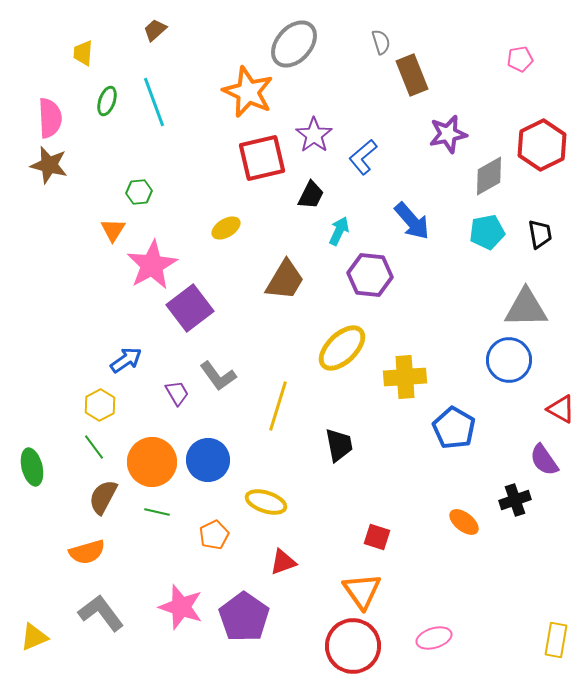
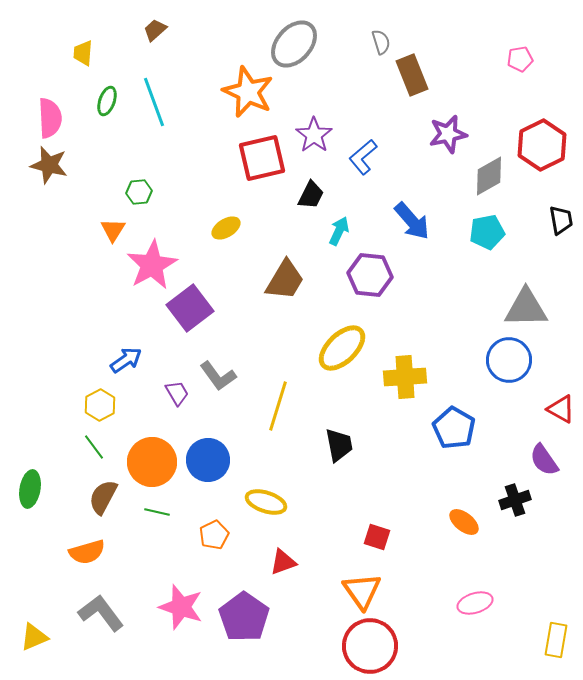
black trapezoid at (540, 234): moved 21 px right, 14 px up
green ellipse at (32, 467): moved 2 px left, 22 px down; rotated 24 degrees clockwise
pink ellipse at (434, 638): moved 41 px right, 35 px up
red circle at (353, 646): moved 17 px right
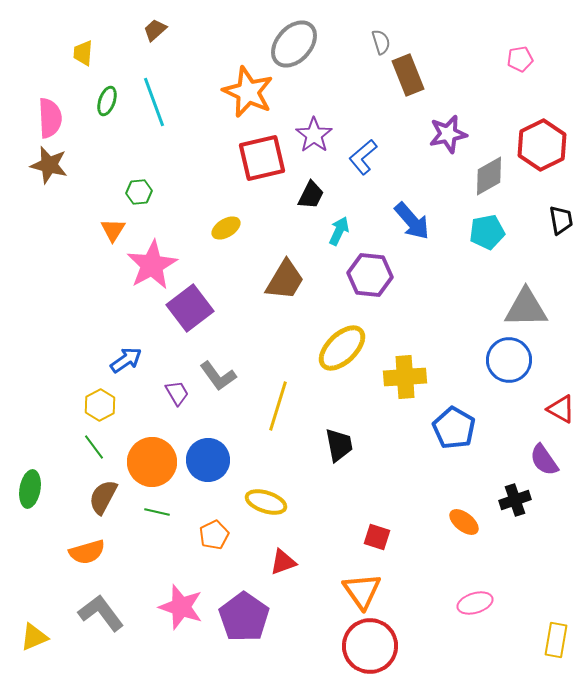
brown rectangle at (412, 75): moved 4 px left
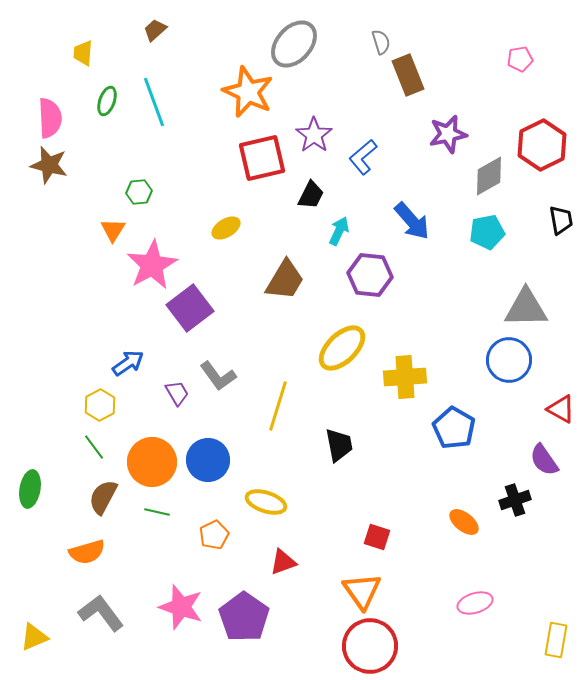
blue arrow at (126, 360): moved 2 px right, 3 px down
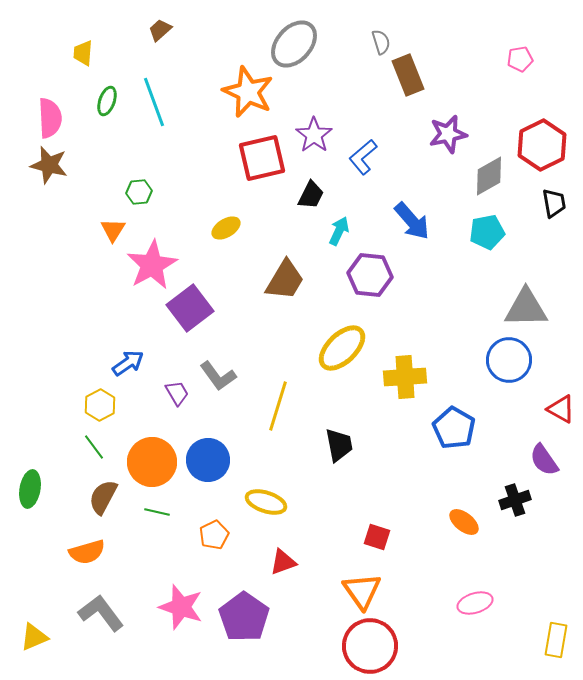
brown trapezoid at (155, 30): moved 5 px right
black trapezoid at (561, 220): moved 7 px left, 17 px up
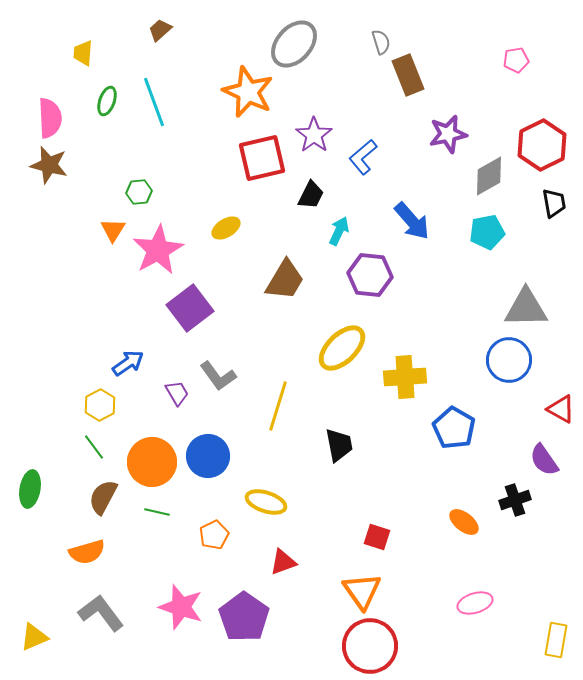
pink pentagon at (520, 59): moved 4 px left, 1 px down
pink star at (152, 265): moved 6 px right, 15 px up
blue circle at (208, 460): moved 4 px up
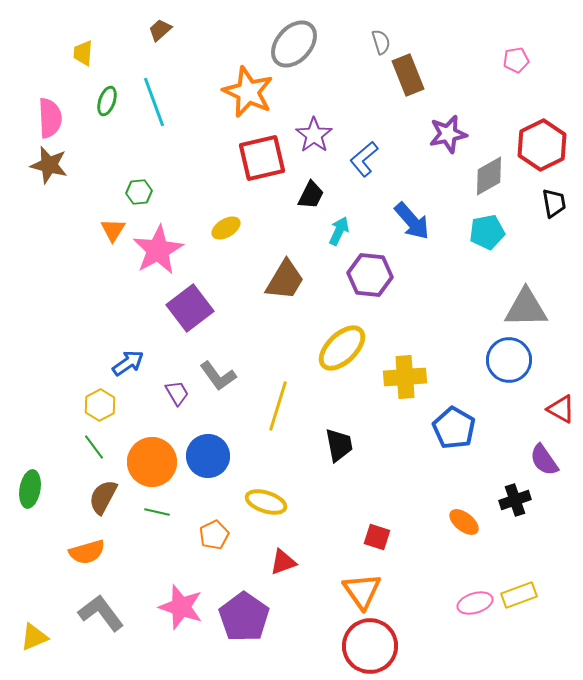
blue L-shape at (363, 157): moved 1 px right, 2 px down
yellow rectangle at (556, 640): moved 37 px left, 45 px up; rotated 60 degrees clockwise
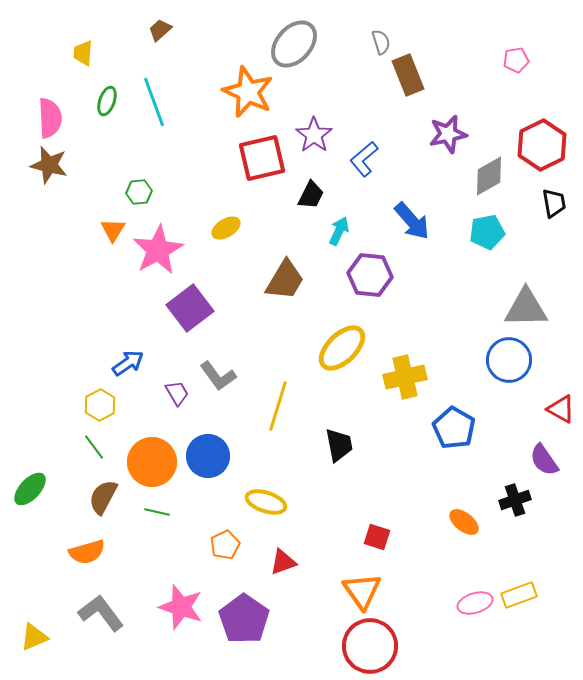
yellow cross at (405, 377): rotated 9 degrees counterclockwise
green ellipse at (30, 489): rotated 33 degrees clockwise
orange pentagon at (214, 535): moved 11 px right, 10 px down
purple pentagon at (244, 617): moved 2 px down
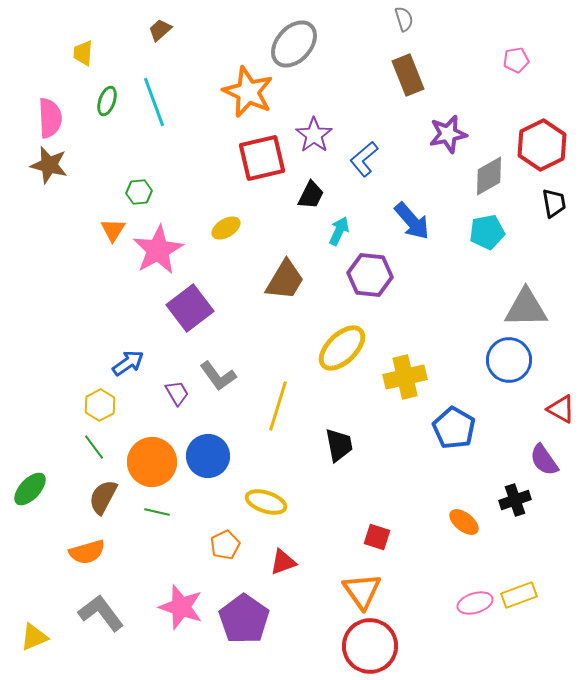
gray semicircle at (381, 42): moved 23 px right, 23 px up
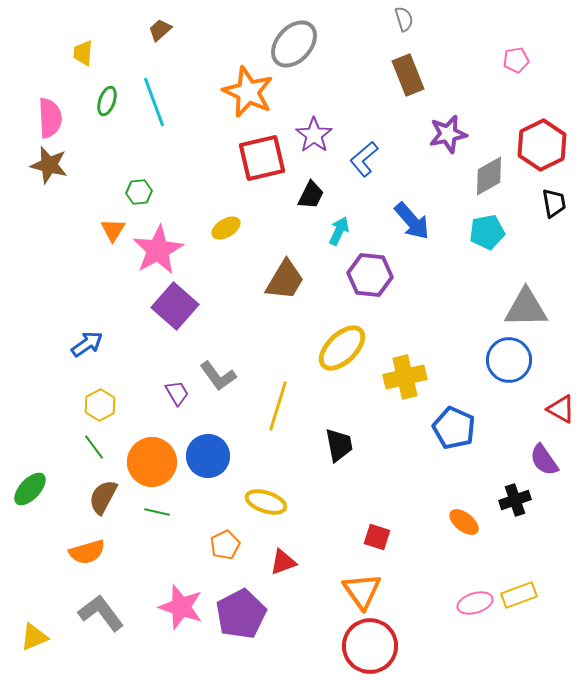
purple square at (190, 308): moved 15 px left, 2 px up; rotated 12 degrees counterclockwise
blue arrow at (128, 363): moved 41 px left, 19 px up
blue pentagon at (454, 428): rotated 6 degrees counterclockwise
purple pentagon at (244, 619): moved 3 px left, 5 px up; rotated 9 degrees clockwise
